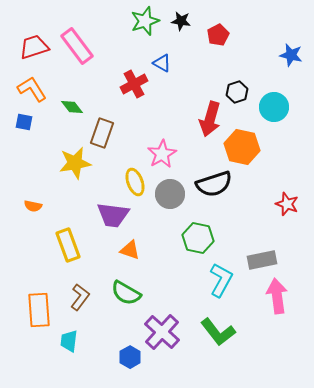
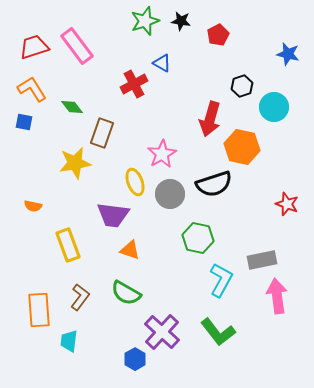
blue star: moved 3 px left, 1 px up
black hexagon: moved 5 px right, 6 px up
blue hexagon: moved 5 px right, 2 px down
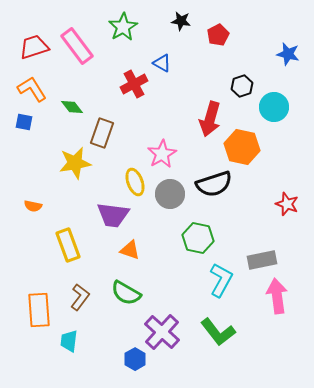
green star: moved 22 px left, 6 px down; rotated 12 degrees counterclockwise
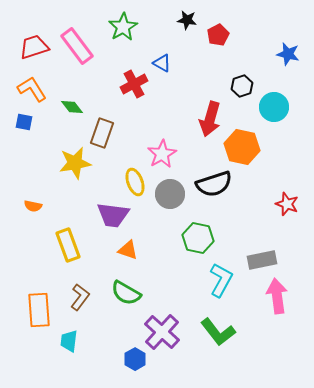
black star: moved 6 px right, 1 px up
orange triangle: moved 2 px left
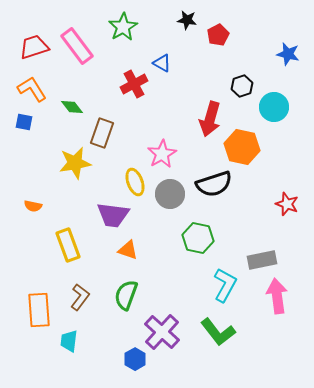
cyan L-shape: moved 4 px right, 5 px down
green semicircle: moved 2 px down; rotated 80 degrees clockwise
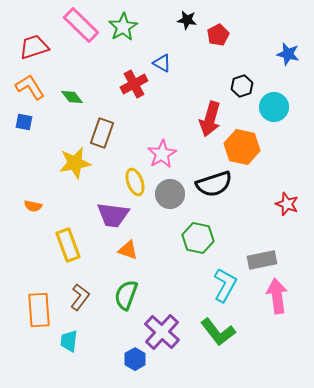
pink rectangle: moved 4 px right, 21 px up; rotated 9 degrees counterclockwise
orange L-shape: moved 2 px left, 2 px up
green diamond: moved 10 px up
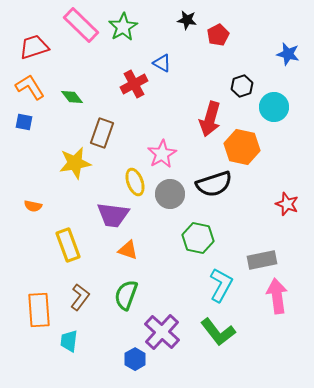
cyan L-shape: moved 4 px left
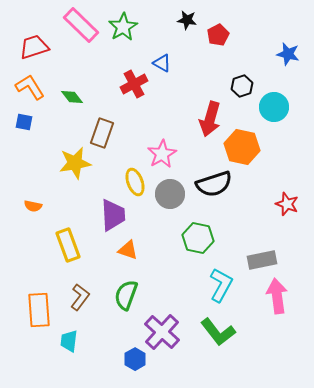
purple trapezoid: rotated 100 degrees counterclockwise
